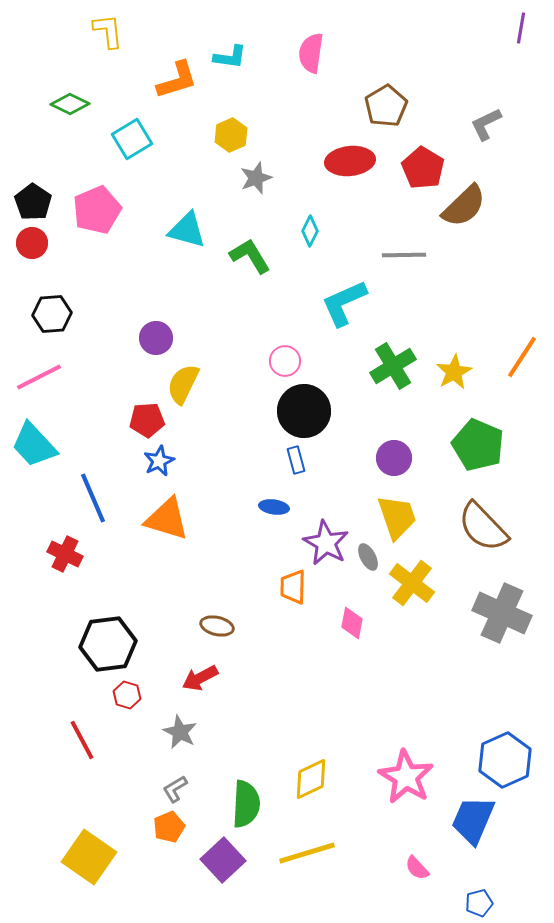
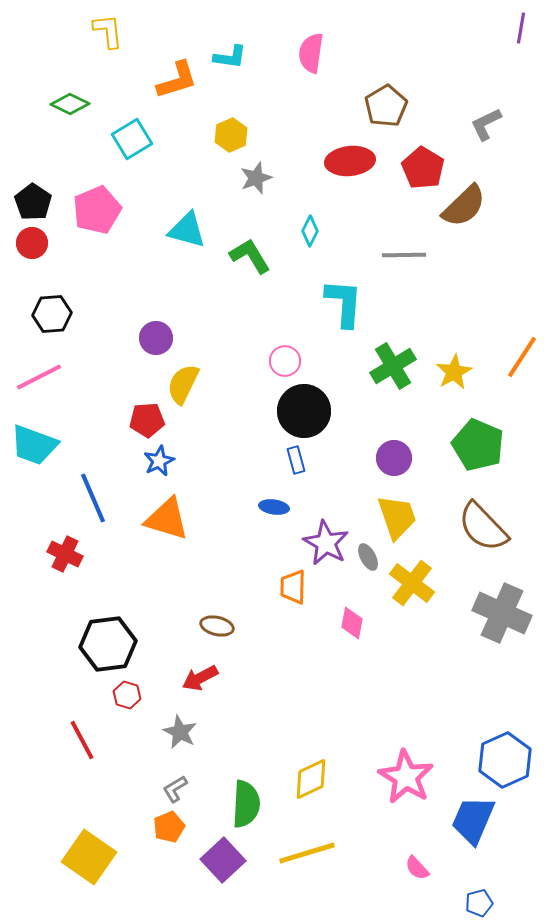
cyan L-shape at (344, 303): rotated 118 degrees clockwise
cyan trapezoid at (34, 445): rotated 27 degrees counterclockwise
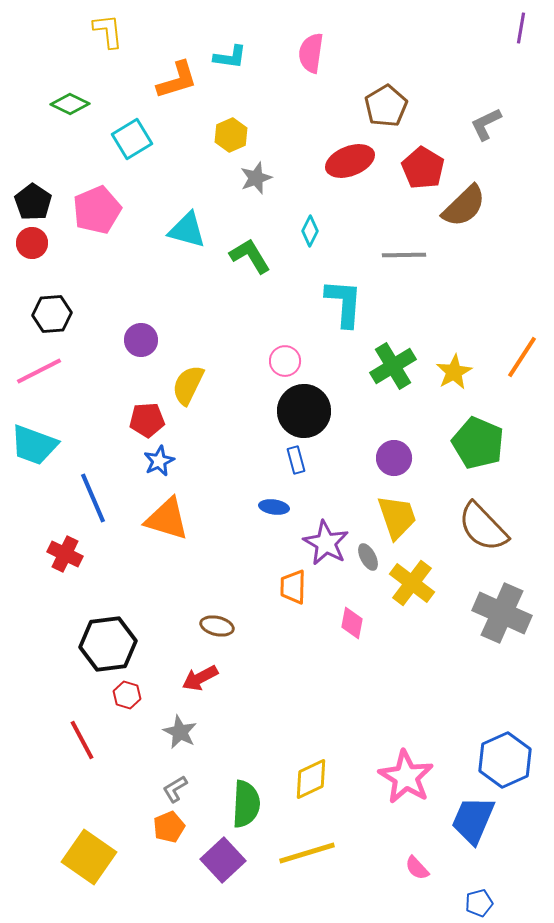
red ellipse at (350, 161): rotated 15 degrees counterclockwise
purple circle at (156, 338): moved 15 px left, 2 px down
pink line at (39, 377): moved 6 px up
yellow semicircle at (183, 384): moved 5 px right, 1 px down
green pentagon at (478, 445): moved 2 px up
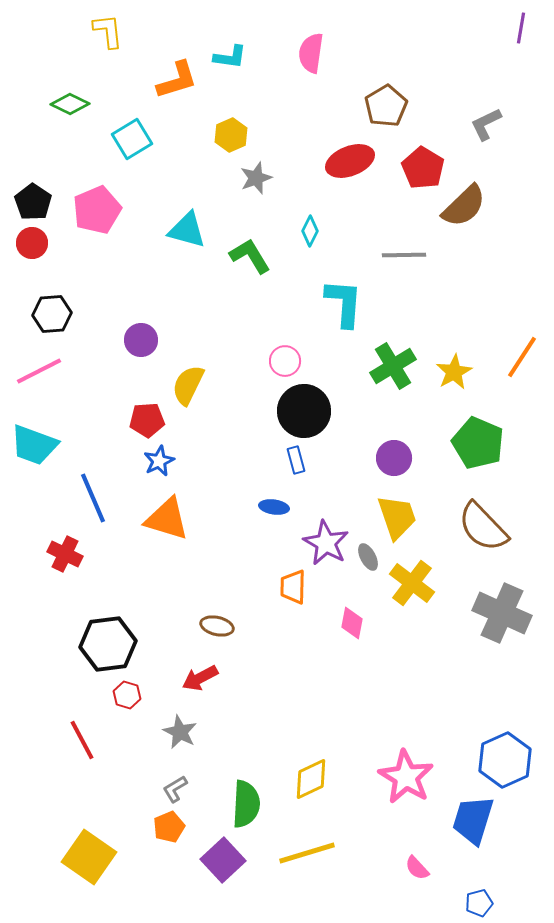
blue trapezoid at (473, 820): rotated 6 degrees counterclockwise
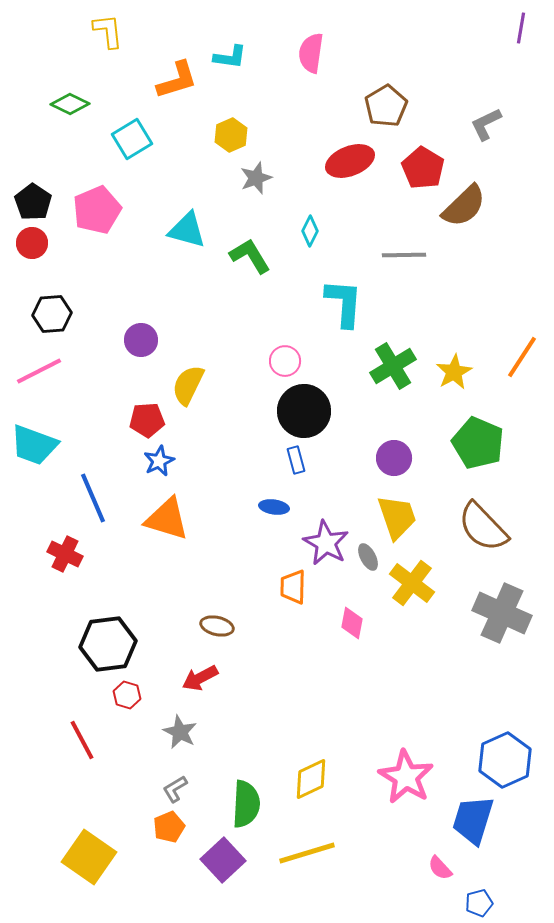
pink semicircle at (417, 868): moved 23 px right
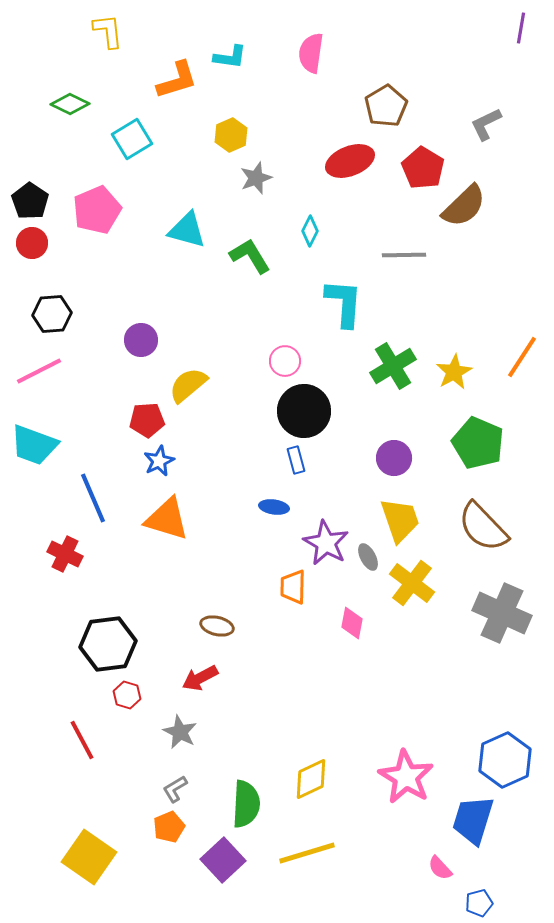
black pentagon at (33, 202): moved 3 px left, 1 px up
yellow semicircle at (188, 385): rotated 24 degrees clockwise
yellow trapezoid at (397, 517): moved 3 px right, 3 px down
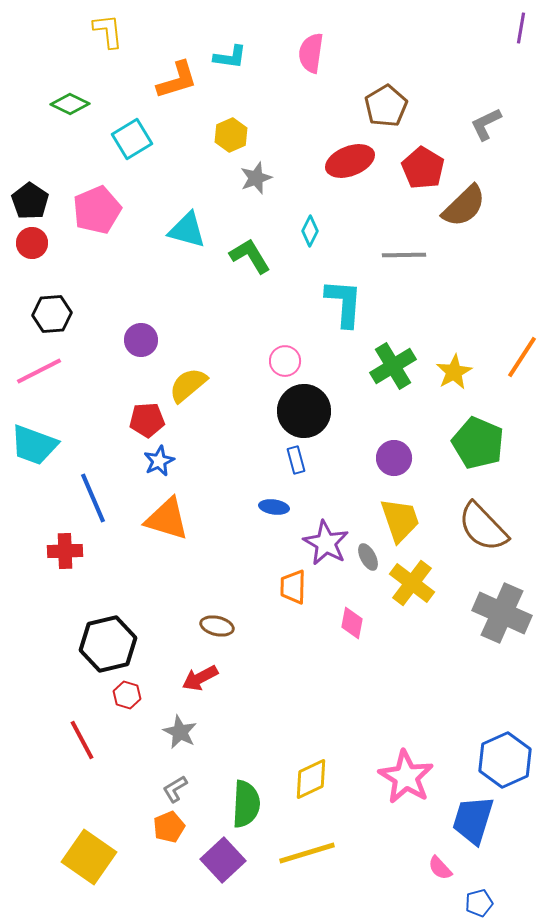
red cross at (65, 554): moved 3 px up; rotated 28 degrees counterclockwise
black hexagon at (108, 644): rotated 6 degrees counterclockwise
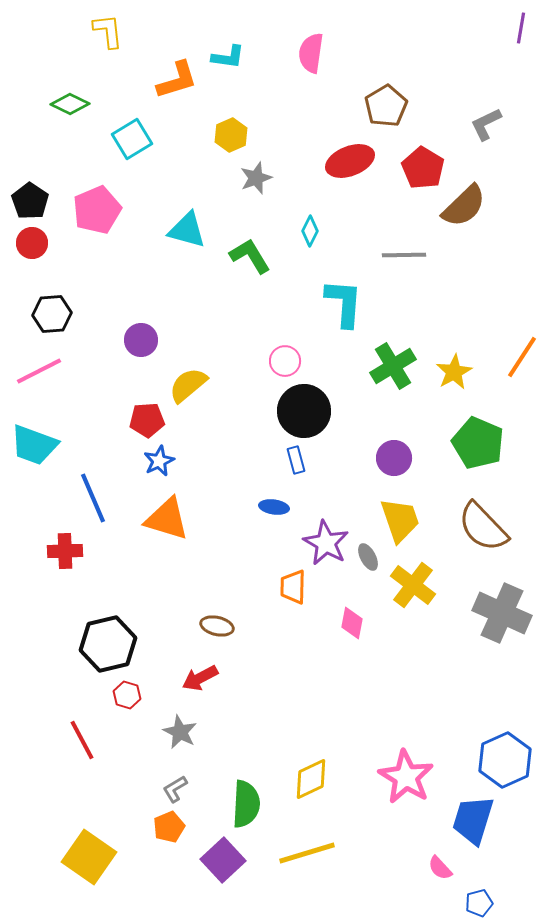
cyan L-shape at (230, 57): moved 2 px left
yellow cross at (412, 583): moved 1 px right, 2 px down
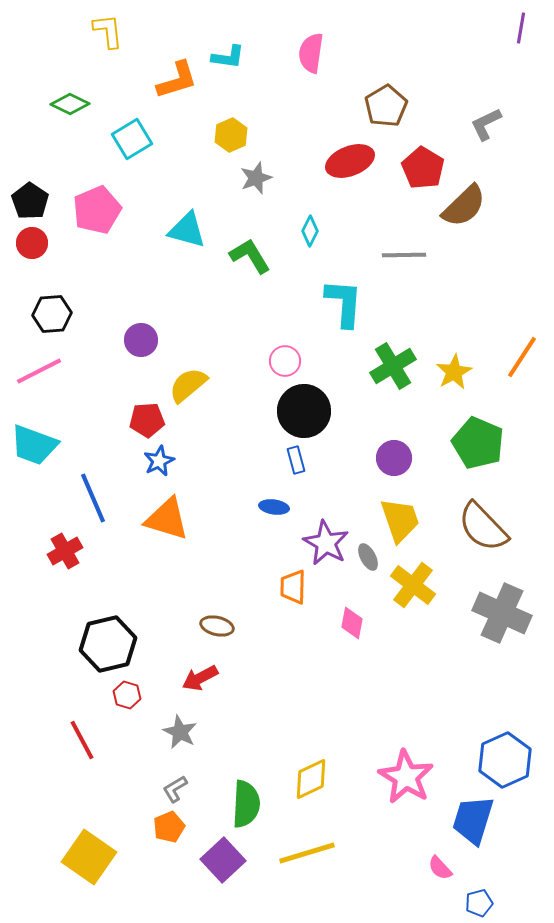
red cross at (65, 551): rotated 28 degrees counterclockwise
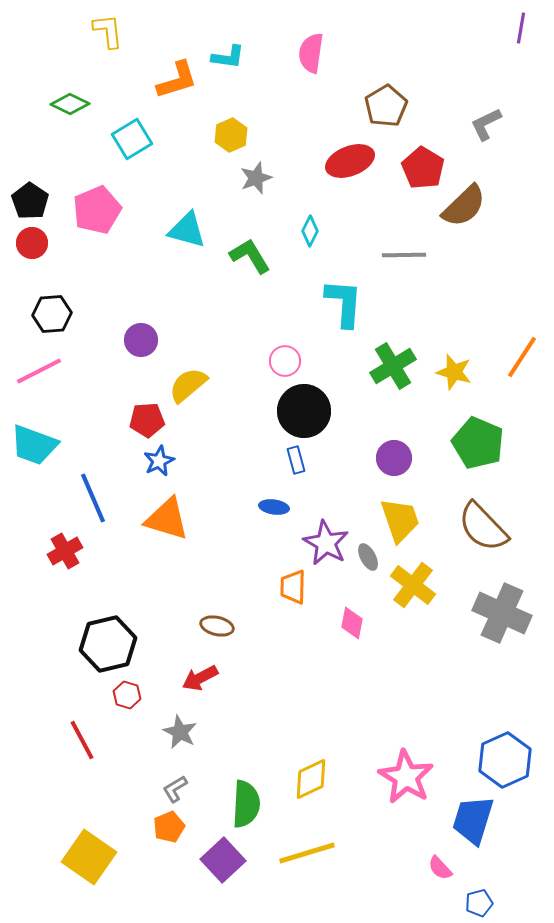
yellow star at (454, 372): rotated 27 degrees counterclockwise
